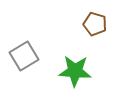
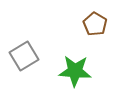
brown pentagon: rotated 15 degrees clockwise
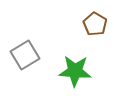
gray square: moved 1 px right, 1 px up
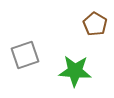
gray square: rotated 12 degrees clockwise
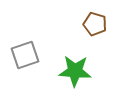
brown pentagon: rotated 15 degrees counterclockwise
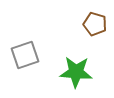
green star: moved 1 px right, 1 px down
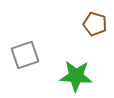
green star: moved 4 px down
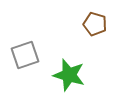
green star: moved 7 px left, 1 px up; rotated 12 degrees clockwise
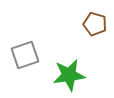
green star: rotated 24 degrees counterclockwise
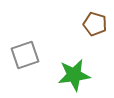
green star: moved 5 px right
